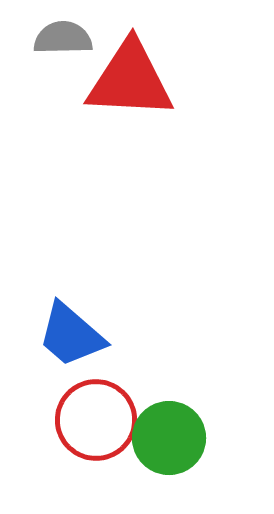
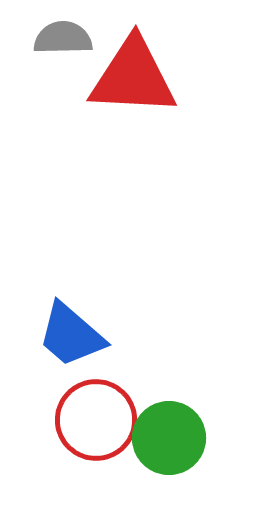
red triangle: moved 3 px right, 3 px up
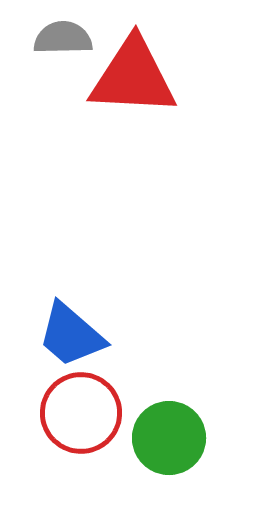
red circle: moved 15 px left, 7 px up
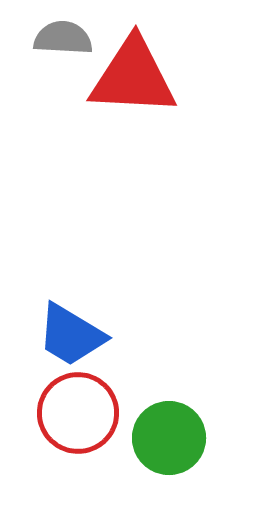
gray semicircle: rotated 4 degrees clockwise
blue trapezoid: rotated 10 degrees counterclockwise
red circle: moved 3 px left
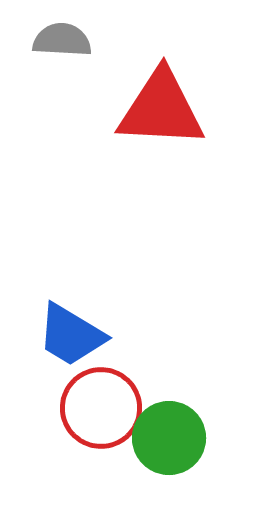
gray semicircle: moved 1 px left, 2 px down
red triangle: moved 28 px right, 32 px down
red circle: moved 23 px right, 5 px up
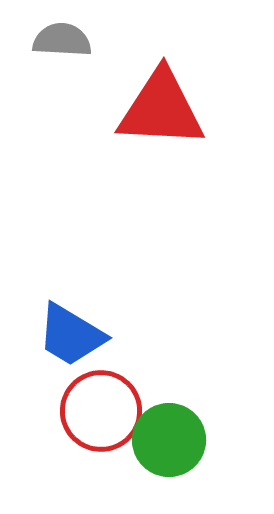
red circle: moved 3 px down
green circle: moved 2 px down
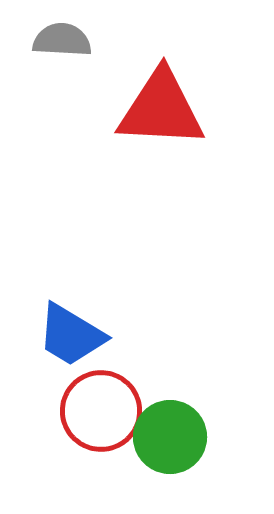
green circle: moved 1 px right, 3 px up
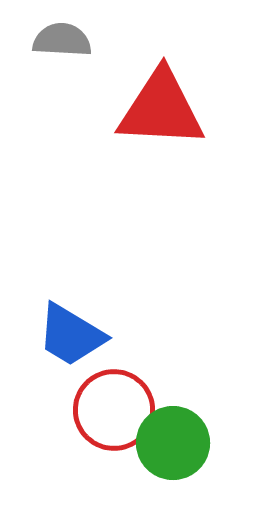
red circle: moved 13 px right, 1 px up
green circle: moved 3 px right, 6 px down
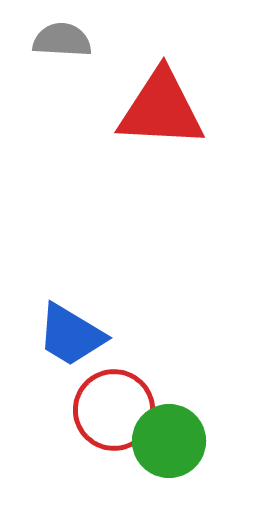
green circle: moved 4 px left, 2 px up
